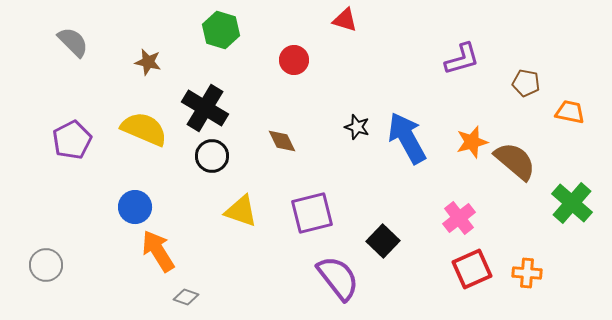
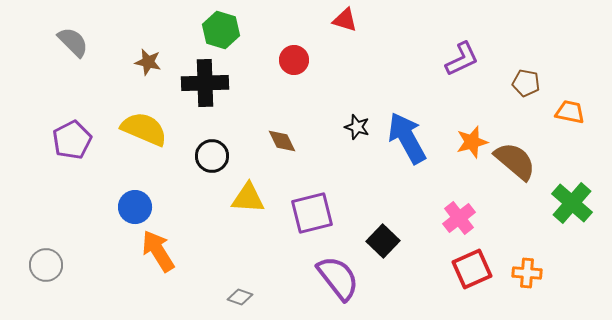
purple L-shape: rotated 9 degrees counterclockwise
black cross: moved 25 px up; rotated 33 degrees counterclockwise
yellow triangle: moved 7 px right, 13 px up; rotated 15 degrees counterclockwise
gray diamond: moved 54 px right
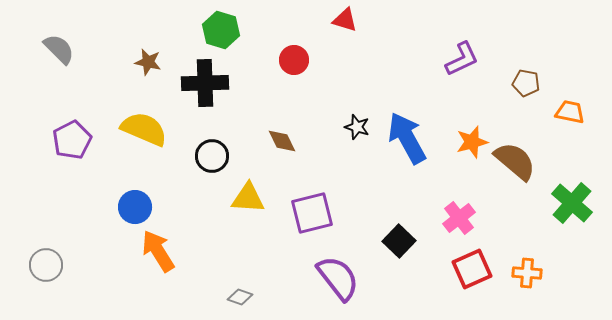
gray semicircle: moved 14 px left, 7 px down
black square: moved 16 px right
